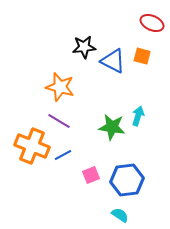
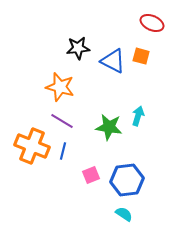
black star: moved 6 px left, 1 px down
orange square: moved 1 px left
purple line: moved 3 px right
green star: moved 3 px left
blue line: moved 4 px up; rotated 48 degrees counterclockwise
cyan semicircle: moved 4 px right, 1 px up
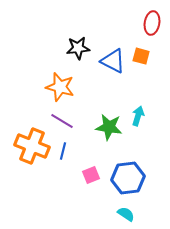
red ellipse: rotated 75 degrees clockwise
blue hexagon: moved 1 px right, 2 px up
cyan semicircle: moved 2 px right
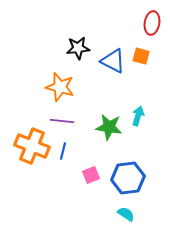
purple line: rotated 25 degrees counterclockwise
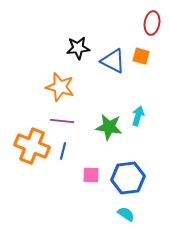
pink square: rotated 24 degrees clockwise
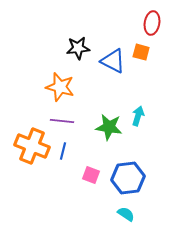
orange square: moved 4 px up
pink square: rotated 18 degrees clockwise
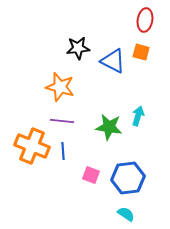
red ellipse: moved 7 px left, 3 px up
blue line: rotated 18 degrees counterclockwise
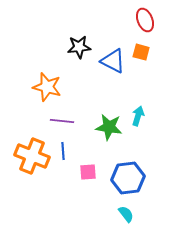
red ellipse: rotated 30 degrees counterclockwise
black star: moved 1 px right, 1 px up
orange star: moved 13 px left
orange cross: moved 10 px down
pink square: moved 3 px left, 3 px up; rotated 24 degrees counterclockwise
cyan semicircle: rotated 18 degrees clockwise
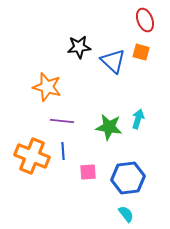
blue triangle: rotated 16 degrees clockwise
cyan arrow: moved 3 px down
